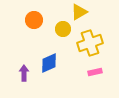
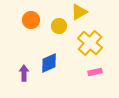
orange circle: moved 3 px left
yellow circle: moved 4 px left, 3 px up
yellow cross: rotated 30 degrees counterclockwise
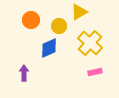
blue diamond: moved 15 px up
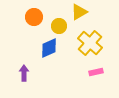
orange circle: moved 3 px right, 3 px up
pink rectangle: moved 1 px right
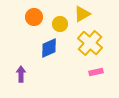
yellow triangle: moved 3 px right, 2 px down
yellow circle: moved 1 px right, 2 px up
purple arrow: moved 3 px left, 1 px down
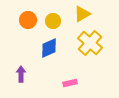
orange circle: moved 6 px left, 3 px down
yellow circle: moved 7 px left, 3 px up
pink rectangle: moved 26 px left, 11 px down
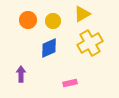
yellow cross: rotated 20 degrees clockwise
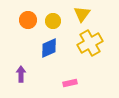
yellow triangle: rotated 24 degrees counterclockwise
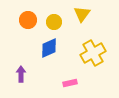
yellow circle: moved 1 px right, 1 px down
yellow cross: moved 3 px right, 10 px down
